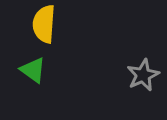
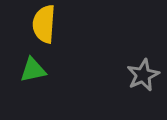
green triangle: rotated 48 degrees counterclockwise
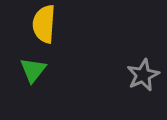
green triangle: rotated 40 degrees counterclockwise
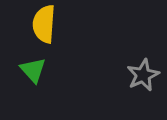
green triangle: rotated 20 degrees counterclockwise
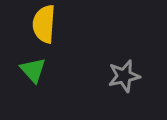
gray star: moved 19 px left, 1 px down; rotated 12 degrees clockwise
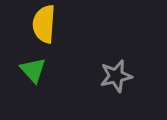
gray star: moved 8 px left
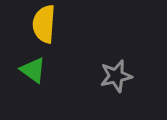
green triangle: rotated 12 degrees counterclockwise
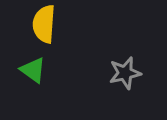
gray star: moved 9 px right, 3 px up
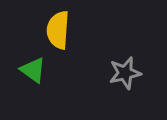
yellow semicircle: moved 14 px right, 6 px down
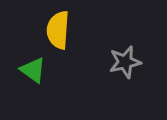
gray star: moved 11 px up
